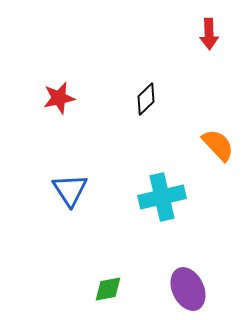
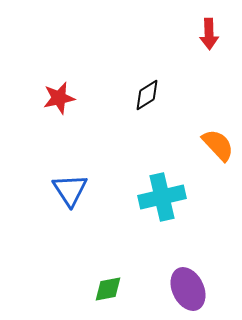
black diamond: moved 1 px right, 4 px up; rotated 12 degrees clockwise
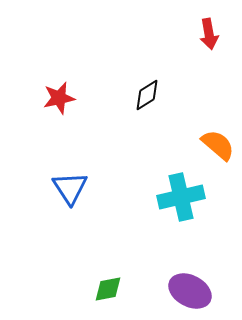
red arrow: rotated 8 degrees counterclockwise
orange semicircle: rotated 6 degrees counterclockwise
blue triangle: moved 2 px up
cyan cross: moved 19 px right
purple ellipse: moved 2 px right, 2 px down; rotated 36 degrees counterclockwise
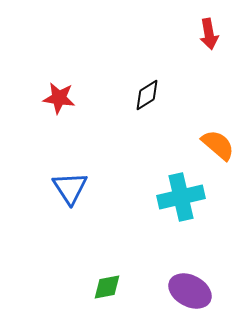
red star: rotated 20 degrees clockwise
green diamond: moved 1 px left, 2 px up
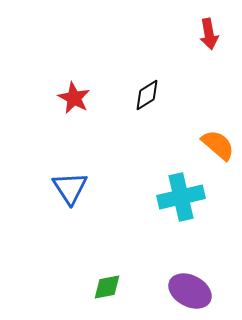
red star: moved 15 px right; rotated 20 degrees clockwise
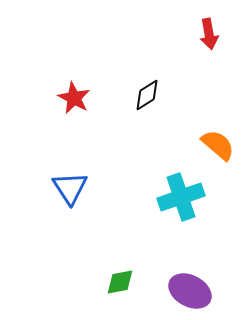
cyan cross: rotated 6 degrees counterclockwise
green diamond: moved 13 px right, 5 px up
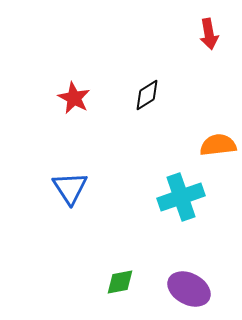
orange semicircle: rotated 48 degrees counterclockwise
purple ellipse: moved 1 px left, 2 px up
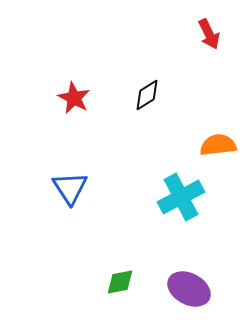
red arrow: rotated 16 degrees counterclockwise
cyan cross: rotated 9 degrees counterclockwise
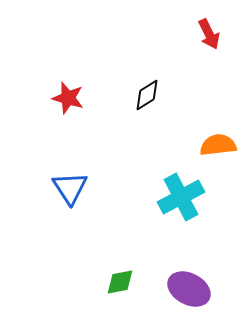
red star: moved 6 px left; rotated 12 degrees counterclockwise
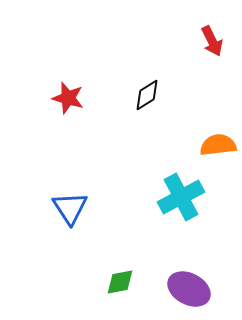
red arrow: moved 3 px right, 7 px down
blue triangle: moved 20 px down
